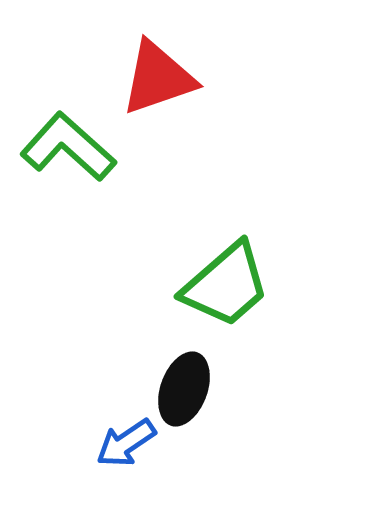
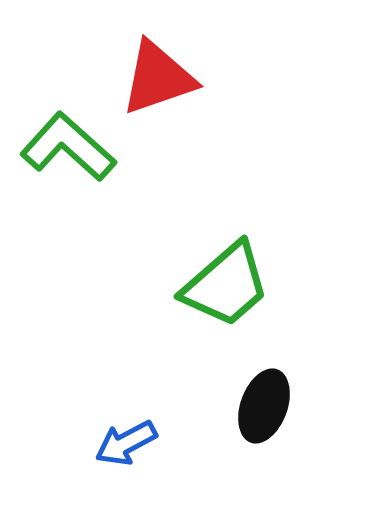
black ellipse: moved 80 px right, 17 px down
blue arrow: rotated 6 degrees clockwise
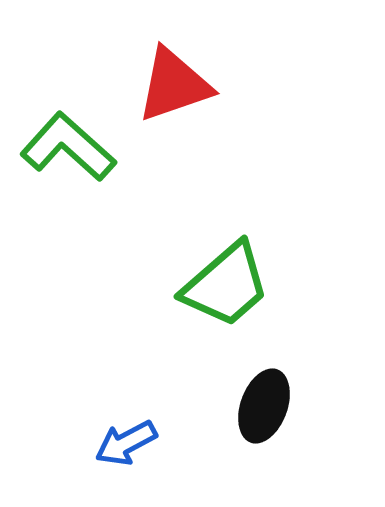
red triangle: moved 16 px right, 7 px down
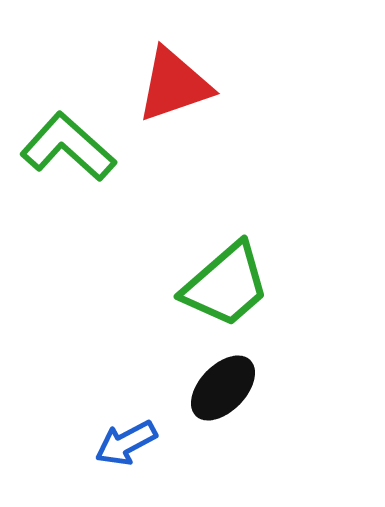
black ellipse: moved 41 px left, 18 px up; rotated 24 degrees clockwise
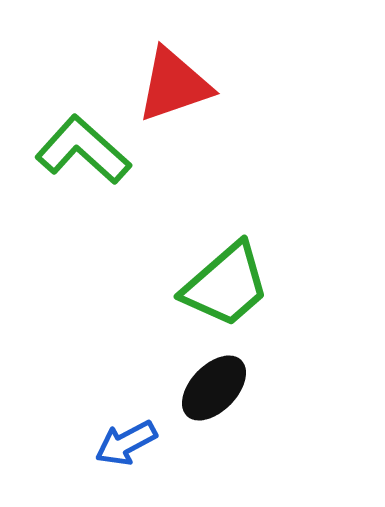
green L-shape: moved 15 px right, 3 px down
black ellipse: moved 9 px left
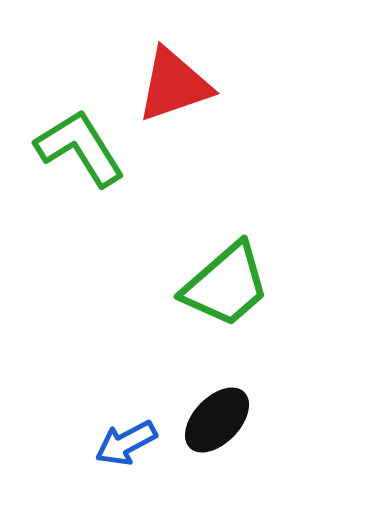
green L-shape: moved 3 px left, 2 px up; rotated 16 degrees clockwise
black ellipse: moved 3 px right, 32 px down
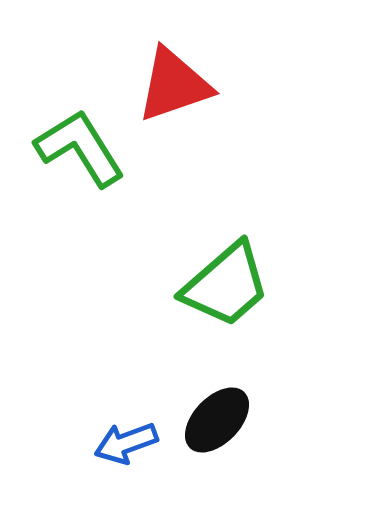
blue arrow: rotated 8 degrees clockwise
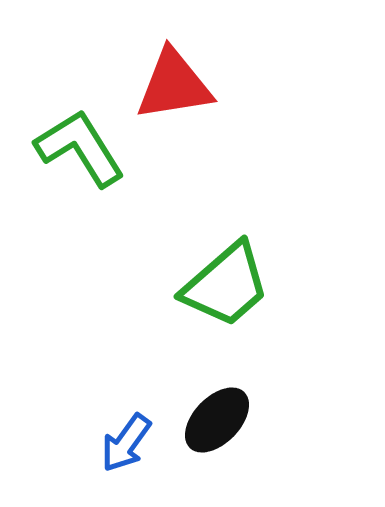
red triangle: rotated 10 degrees clockwise
blue arrow: rotated 34 degrees counterclockwise
